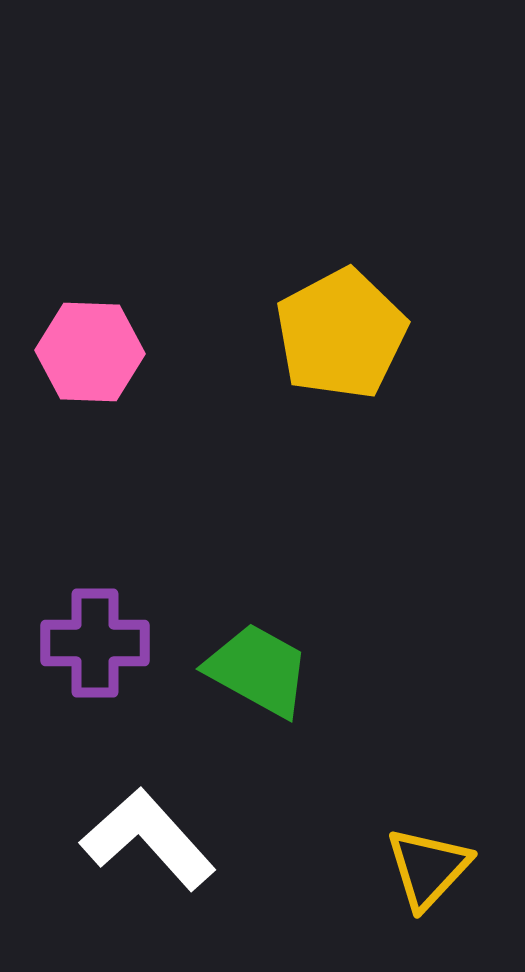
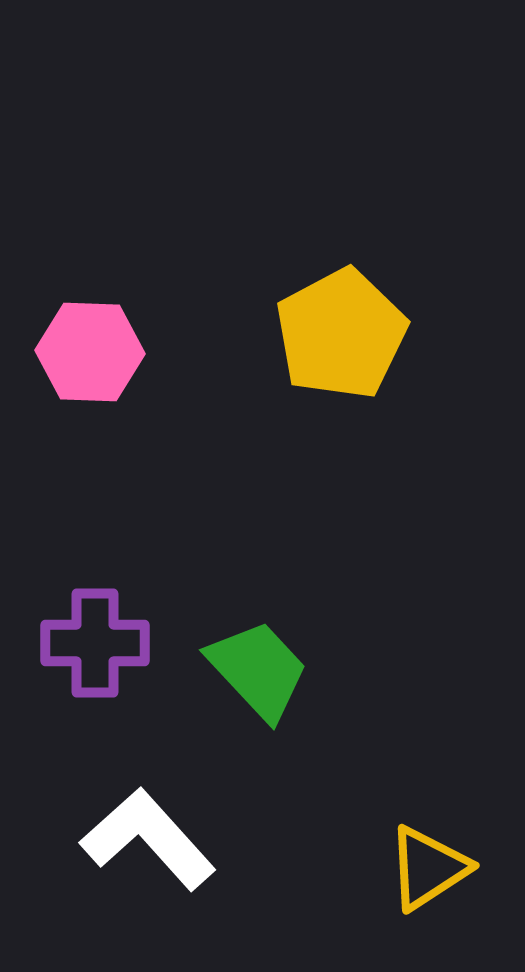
green trapezoid: rotated 18 degrees clockwise
yellow triangle: rotated 14 degrees clockwise
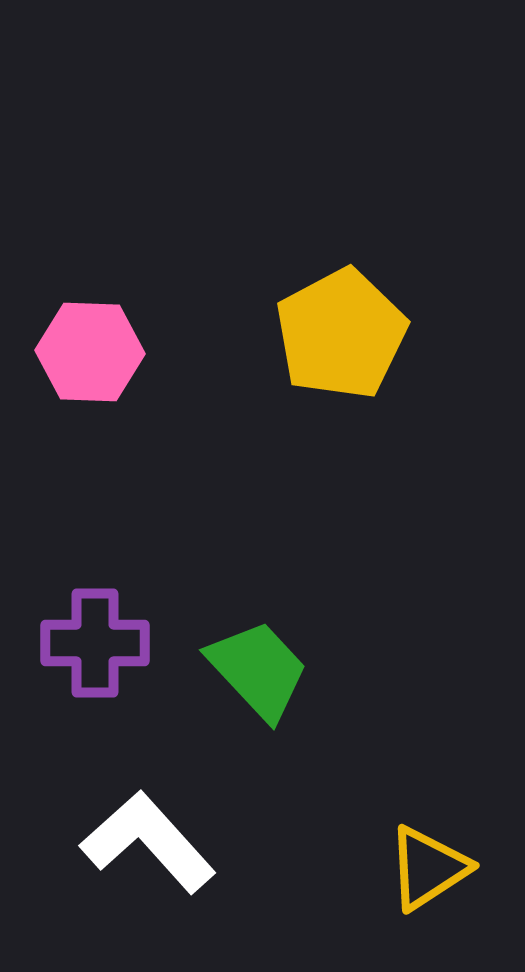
white L-shape: moved 3 px down
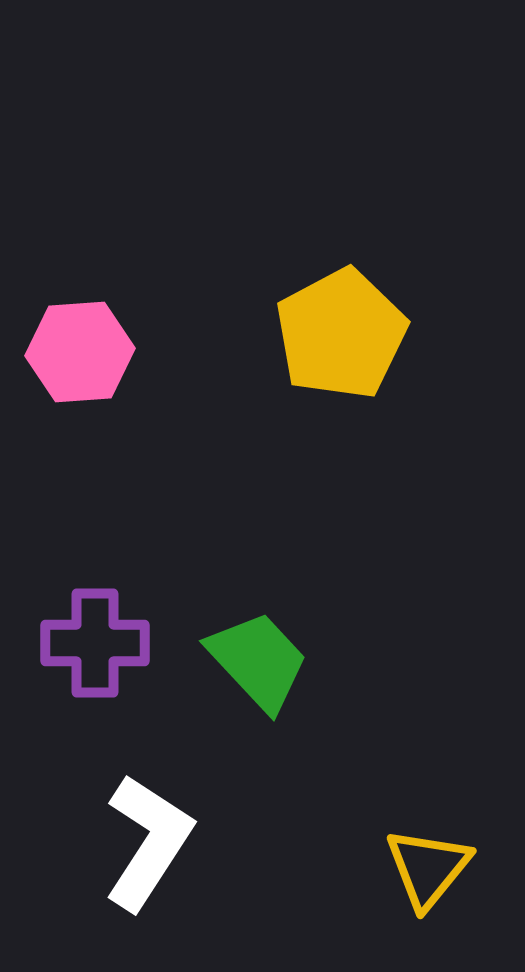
pink hexagon: moved 10 px left; rotated 6 degrees counterclockwise
green trapezoid: moved 9 px up
white L-shape: rotated 75 degrees clockwise
yellow triangle: rotated 18 degrees counterclockwise
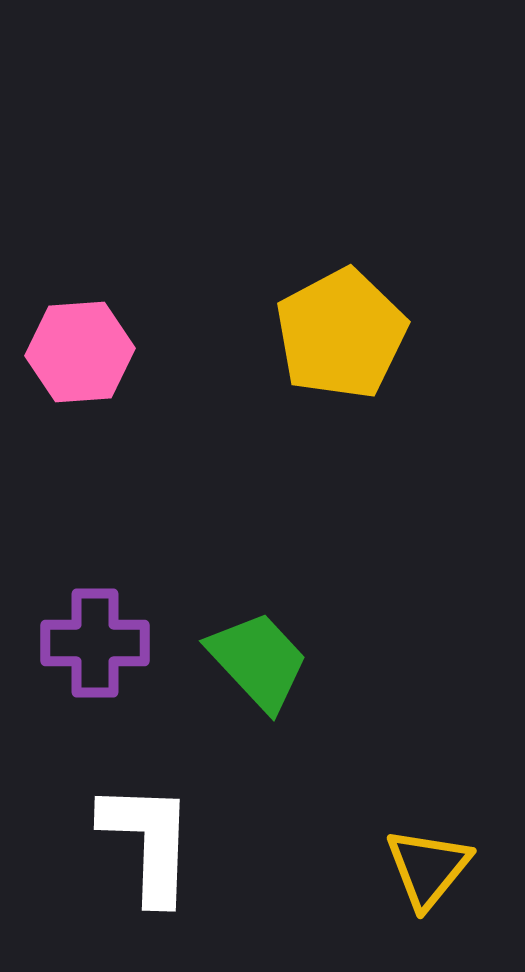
white L-shape: rotated 31 degrees counterclockwise
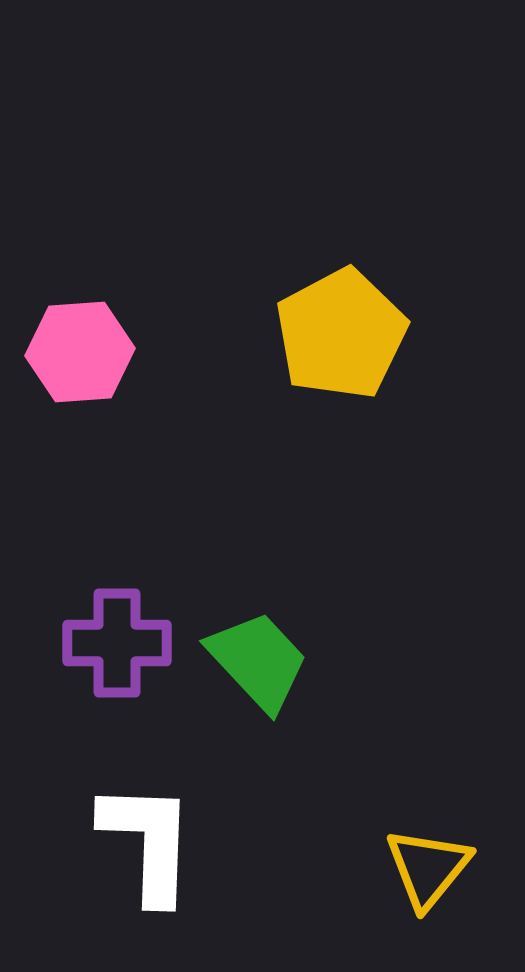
purple cross: moved 22 px right
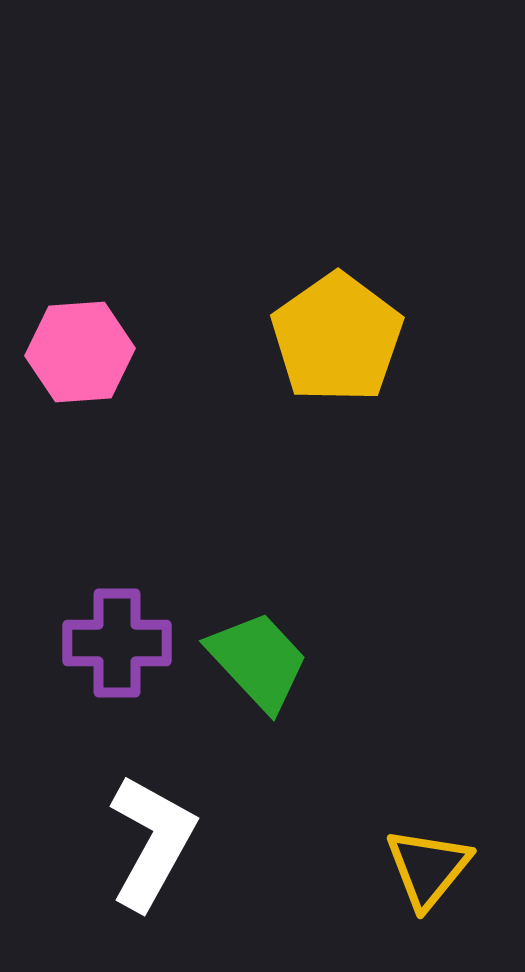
yellow pentagon: moved 4 px left, 4 px down; rotated 7 degrees counterclockwise
white L-shape: moved 4 px right; rotated 27 degrees clockwise
